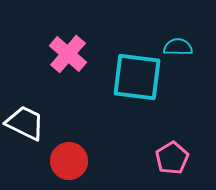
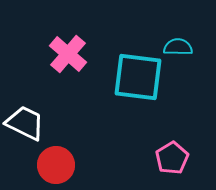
cyan square: moved 1 px right
red circle: moved 13 px left, 4 px down
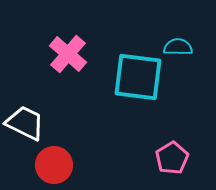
red circle: moved 2 px left
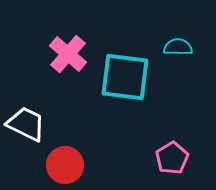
cyan square: moved 13 px left
white trapezoid: moved 1 px right, 1 px down
red circle: moved 11 px right
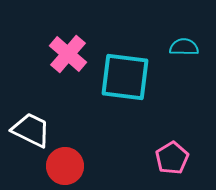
cyan semicircle: moved 6 px right
white trapezoid: moved 5 px right, 6 px down
red circle: moved 1 px down
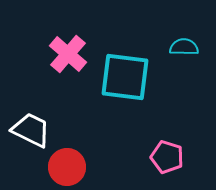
pink pentagon: moved 5 px left, 1 px up; rotated 24 degrees counterclockwise
red circle: moved 2 px right, 1 px down
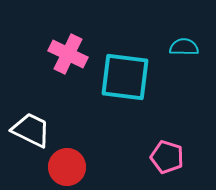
pink cross: rotated 15 degrees counterclockwise
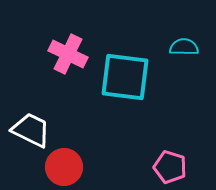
pink pentagon: moved 3 px right, 10 px down
red circle: moved 3 px left
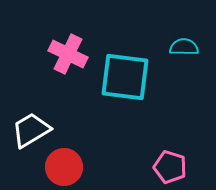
white trapezoid: rotated 57 degrees counterclockwise
